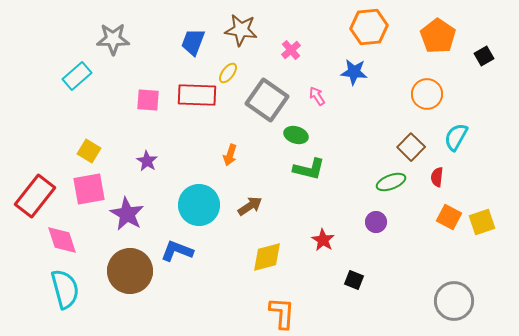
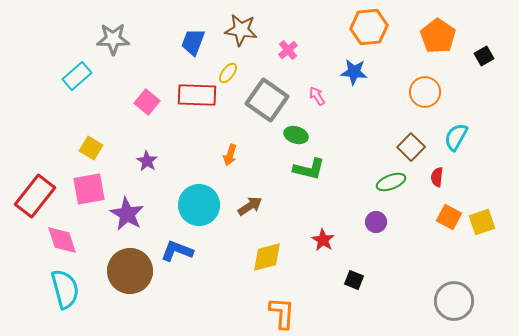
pink cross at (291, 50): moved 3 px left
orange circle at (427, 94): moved 2 px left, 2 px up
pink square at (148, 100): moved 1 px left, 2 px down; rotated 35 degrees clockwise
yellow square at (89, 151): moved 2 px right, 3 px up
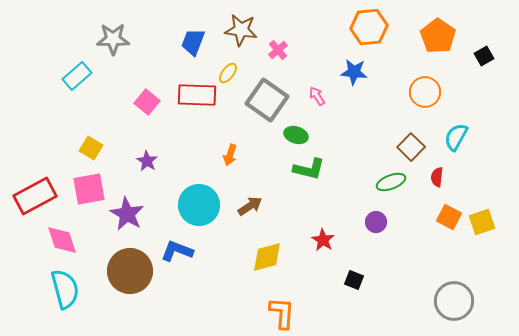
pink cross at (288, 50): moved 10 px left
red rectangle at (35, 196): rotated 24 degrees clockwise
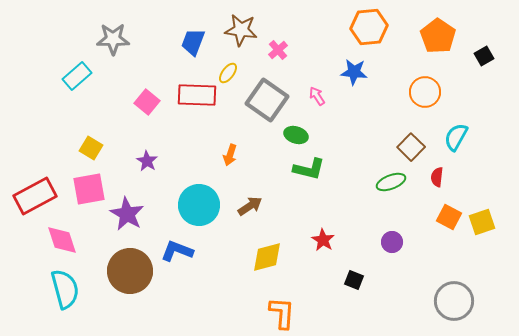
purple circle at (376, 222): moved 16 px right, 20 px down
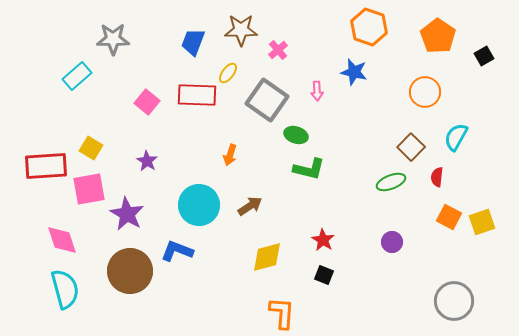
orange hexagon at (369, 27): rotated 24 degrees clockwise
brown star at (241, 30): rotated 8 degrees counterclockwise
blue star at (354, 72): rotated 8 degrees clockwise
pink arrow at (317, 96): moved 5 px up; rotated 150 degrees counterclockwise
red rectangle at (35, 196): moved 11 px right, 30 px up; rotated 24 degrees clockwise
black square at (354, 280): moved 30 px left, 5 px up
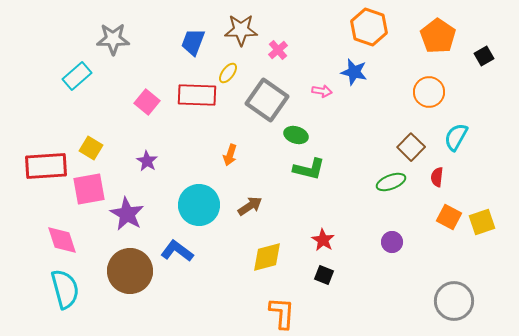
pink arrow at (317, 91): moved 5 px right; rotated 78 degrees counterclockwise
orange circle at (425, 92): moved 4 px right
blue L-shape at (177, 251): rotated 16 degrees clockwise
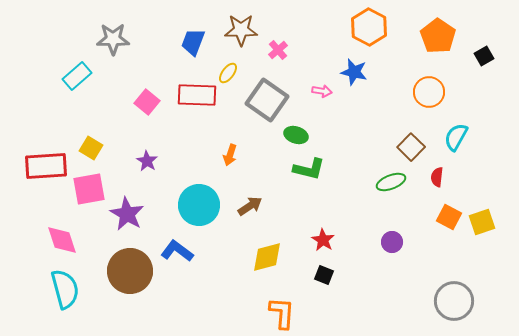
orange hexagon at (369, 27): rotated 9 degrees clockwise
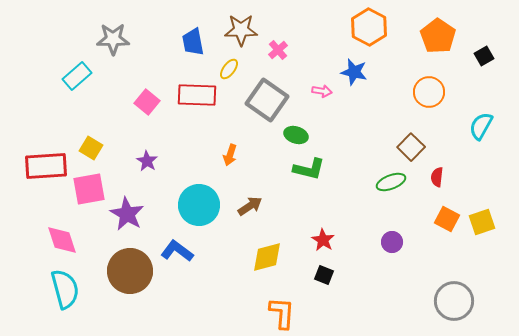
blue trapezoid at (193, 42): rotated 32 degrees counterclockwise
yellow ellipse at (228, 73): moved 1 px right, 4 px up
cyan semicircle at (456, 137): moved 25 px right, 11 px up
orange square at (449, 217): moved 2 px left, 2 px down
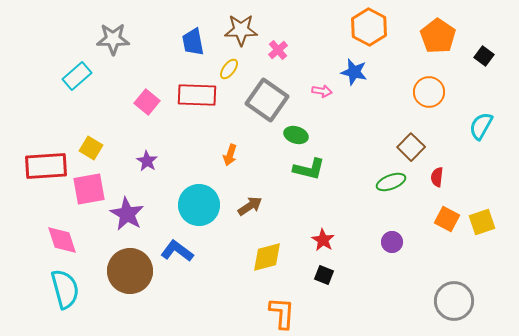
black square at (484, 56): rotated 24 degrees counterclockwise
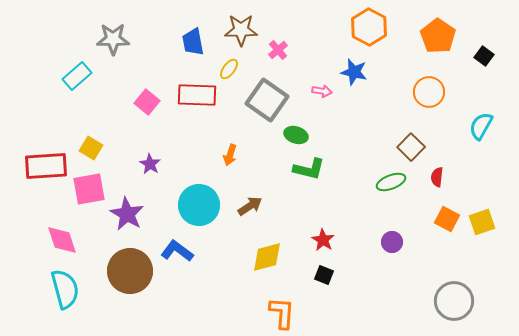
purple star at (147, 161): moved 3 px right, 3 px down
